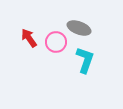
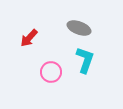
red arrow: rotated 102 degrees counterclockwise
pink circle: moved 5 px left, 30 px down
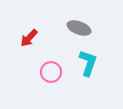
cyan L-shape: moved 3 px right, 3 px down
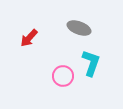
cyan L-shape: moved 3 px right
pink circle: moved 12 px right, 4 px down
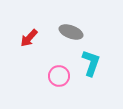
gray ellipse: moved 8 px left, 4 px down
pink circle: moved 4 px left
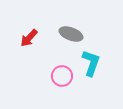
gray ellipse: moved 2 px down
pink circle: moved 3 px right
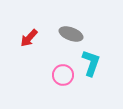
pink circle: moved 1 px right, 1 px up
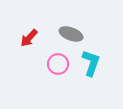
pink circle: moved 5 px left, 11 px up
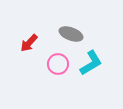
red arrow: moved 5 px down
cyan L-shape: rotated 40 degrees clockwise
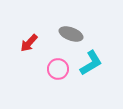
pink circle: moved 5 px down
